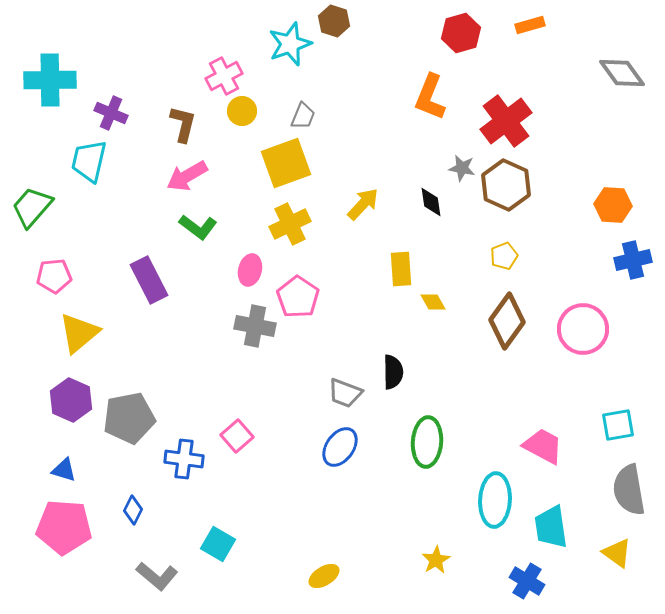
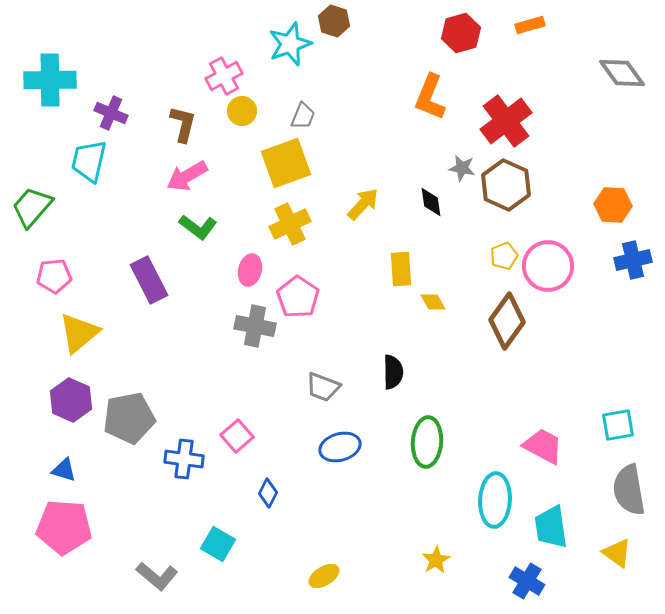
pink circle at (583, 329): moved 35 px left, 63 px up
gray trapezoid at (345, 393): moved 22 px left, 6 px up
blue ellipse at (340, 447): rotated 39 degrees clockwise
blue diamond at (133, 510): moved 135 px right, 17 px up
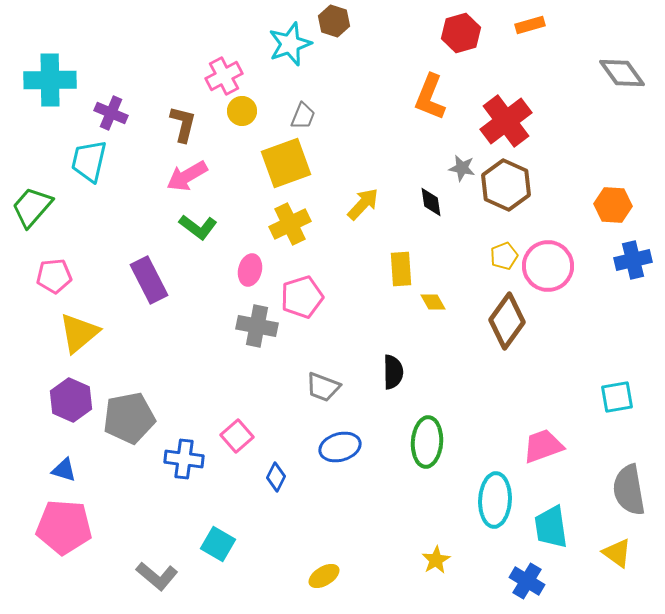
pink pentagon at (298, 297): moved 4 px right; rotated 21 degrees clockwise
gray cross at (255, 326): moved 2 px right
cyan square at (618, 425): moved 1 px left, 28 px up
pink trapezoid at (543, 446): rotated 48 degrees counterclockwise
blue diamond at (268, 493): moved 8 px right, 16 px up
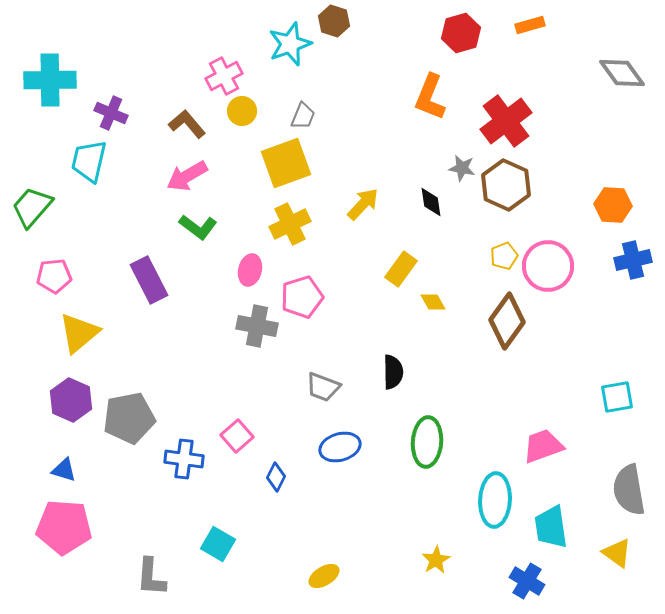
brown L-shape at (183, 124): moved 4 px right; rotated 54 degrees counterclockwise
yellow rectangle at (401, 269): rotated 40 degrees clockwise
gray L-shape at (157, 576): moved 6 px left, 1 px down; rotated 54 degrees clockwise
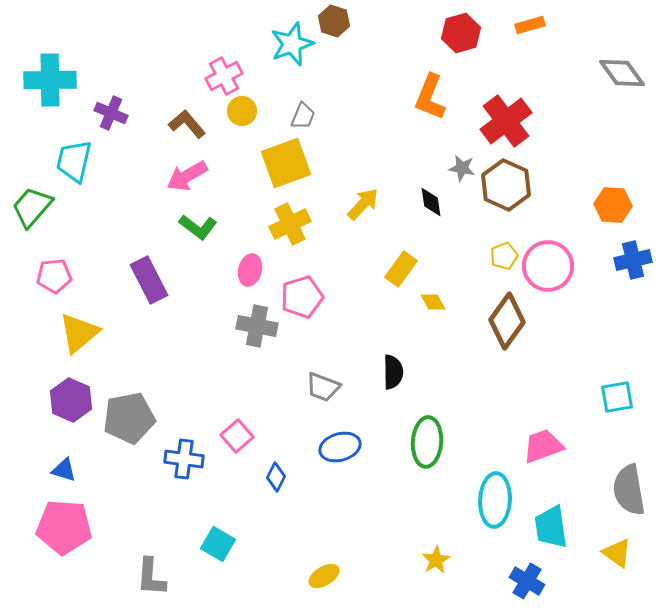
cyan star at (290, 44): moved 2 px right
cyan trapezoid at (89, 161): moved 15 px left
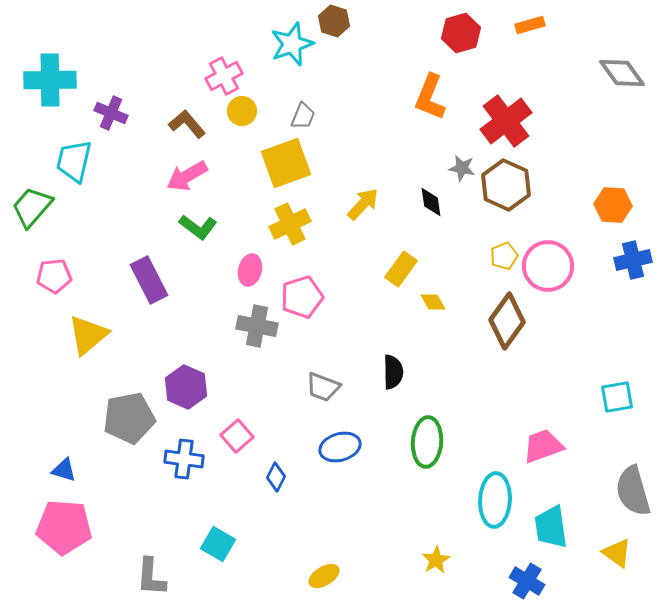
yellow triangle at (79, 333): moved 9 px right, 2 px down
purple hexagon at (71, 400): moved 115 px right, 13 px up
gray semicircle at (629, 490): moved 4 px right, 1 px down; rotated 6 degrees counterclockwise
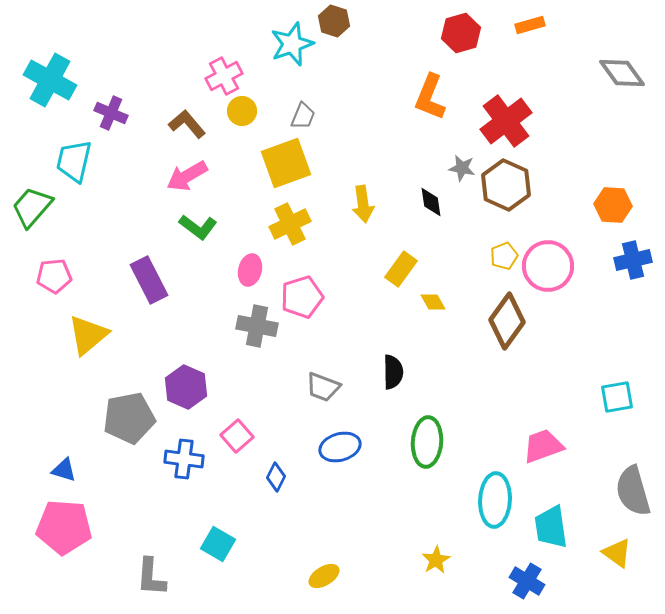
cyan cross at (50, 80): rotated 30 degrees clockwise
yellow arrow at (363, 204): rotated 129 degrees clockwise
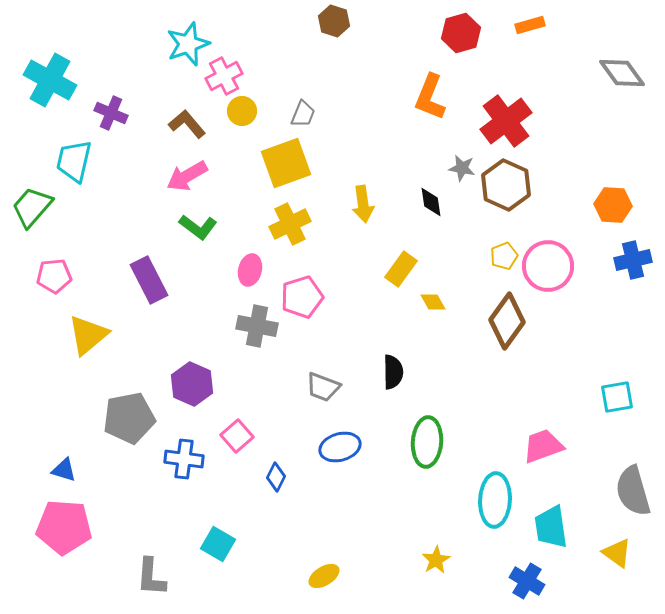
cyan star at (292, 44): moved 104 px left
gray trapezoid at (303, 116): moved 2 px up
purple hexagon at (186, 387): moved 6 px right, 3 px up
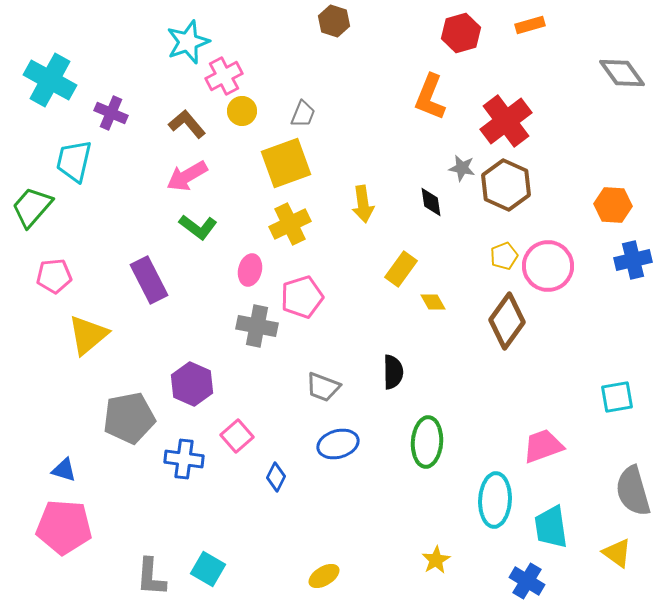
cyan star at (188, 44): moved 2 px up
blue ellipse at (340, 447): moved 2 px left, 3 px up
cyan square at (218, 544): moved 10 px left, 25 px down
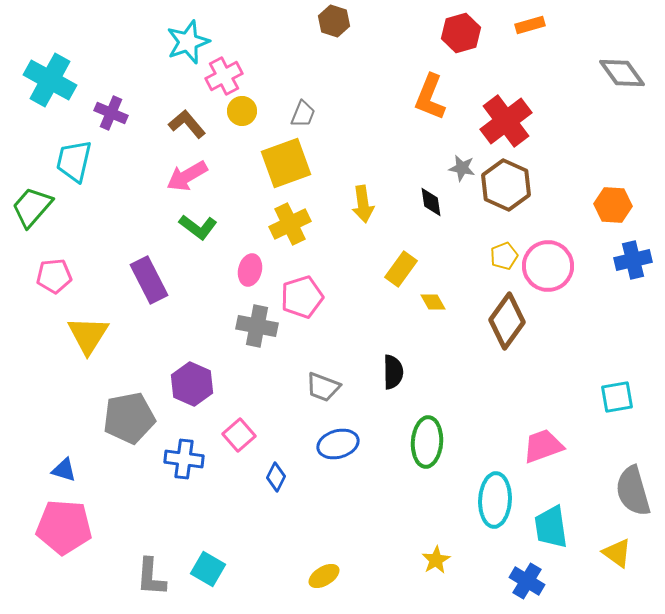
yellow triangle at (88, 335): rotated 18 degrees counterclockwise
pink square at (237, 436): moved 2 px right, 1 px up
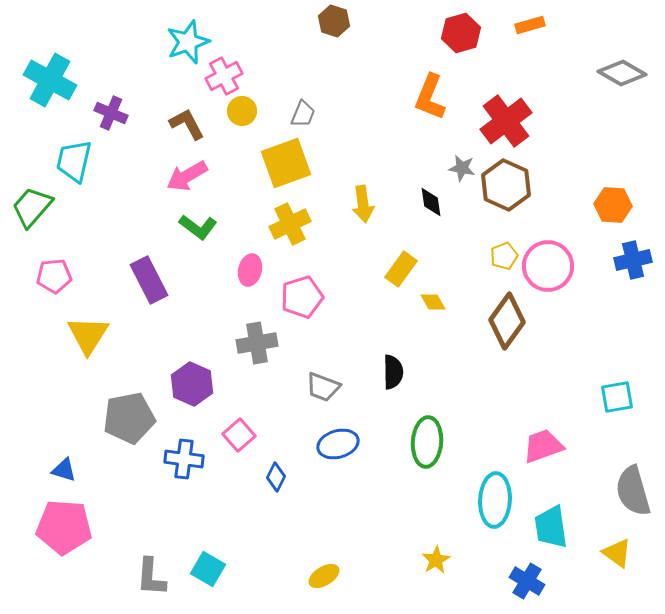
gray diamond at (622, 73): rotated 24 degrees counterclockwise
brown L-shape at (187, 124): rotated 12 degrees clockwise
gray cross at (257, 326): moved 17 px down; rotated 21 degrees counterclockwise
